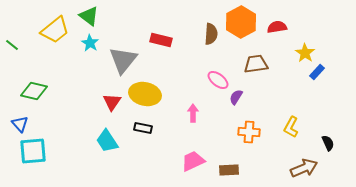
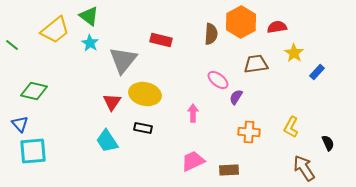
yellow star: moved 11 px left
brown arrow: rotated 100 degrees counterclockwise
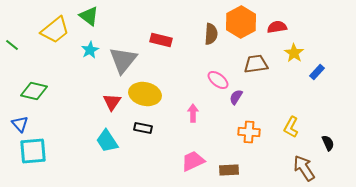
cyan star: moved 7 px down; rotated 12 degrees clockwise
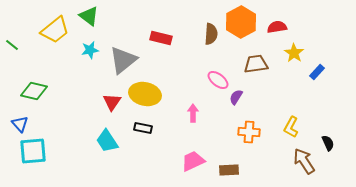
red rectangle: moved 2 px up
cyan star: rotated 18 degrees clockwise
gray triangle: rotated 12 degrees clockwise
brown arrow: moved 7 px up
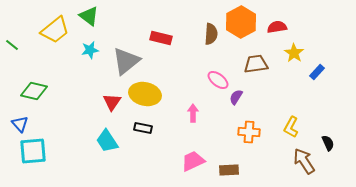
gray triangle: moved 3 px right, 1 px down
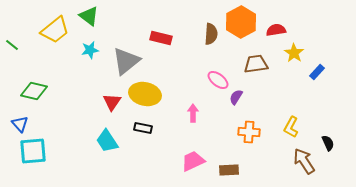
red semicircle: moved 1 px left, 3 px down
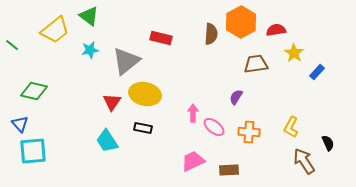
pink ellipse: moved 4 px left, 47 px down
